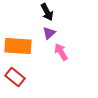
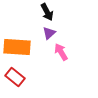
orange rectangle: moved 1 px left, 1 px down
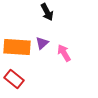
purple triangle: moved 7 px left, 10 px down
pink arrow: moved 3 px right, 1 px down
red rectangle: moved 1 px left, 2 px down
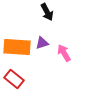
purple triangle: rotated 24 degrees clockwise
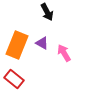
purple triangle: rotated 48 degrees clockwise
orange rectangle: moved 2 px up; rotated 72 degrees counterclockwise
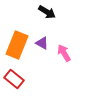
black arrow: rotated 30 degrees counterclockwise
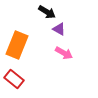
purple triangle: moved 17 px right, 14 px up
pink arrow: rotated 150 degrees clockwise
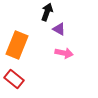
black arrow: rotated 102 degrees counterclockwise
pink arrow: rotated 18 degrees counterclockwise
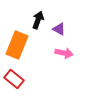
black arrow: moved 9 px left, 8 px down
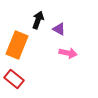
pink arrow: moved 4 px right
